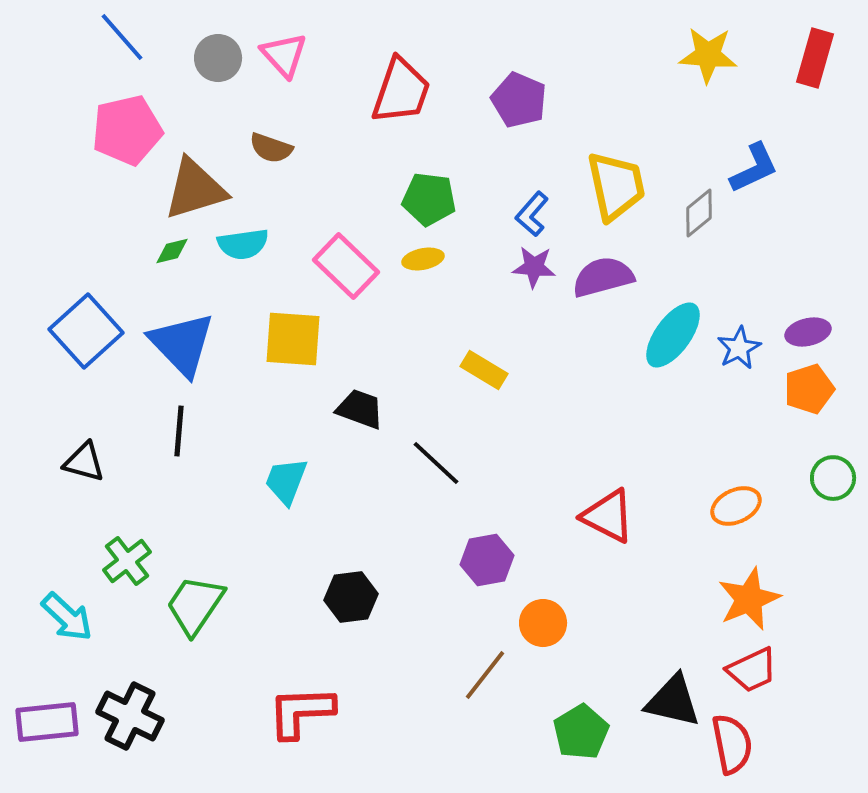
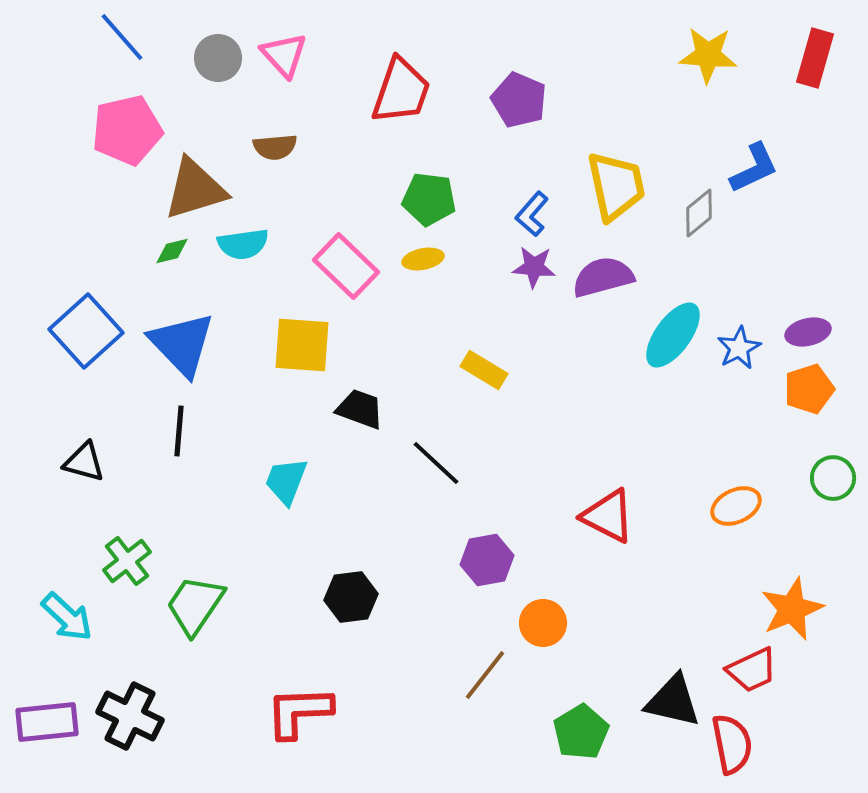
brown semicircle at (271, 148): moved 4 px right, 1 px up; rotated 24 degrees counterclockwise
yellow square at (293, 339): moved 9 px right, 6 px down
orange star at (749, 599): moved 43 px right, 10 px down
red L-shape at (301, 712): moved 2 px left
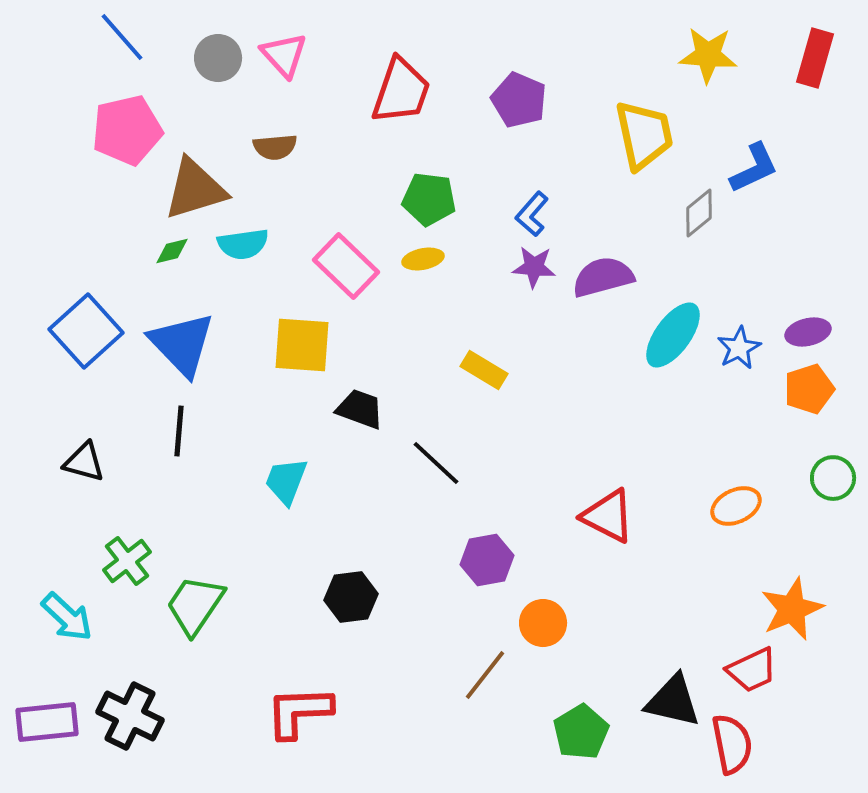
yellow trapezoid at (616, 186): moved 28 px right, 51 px up
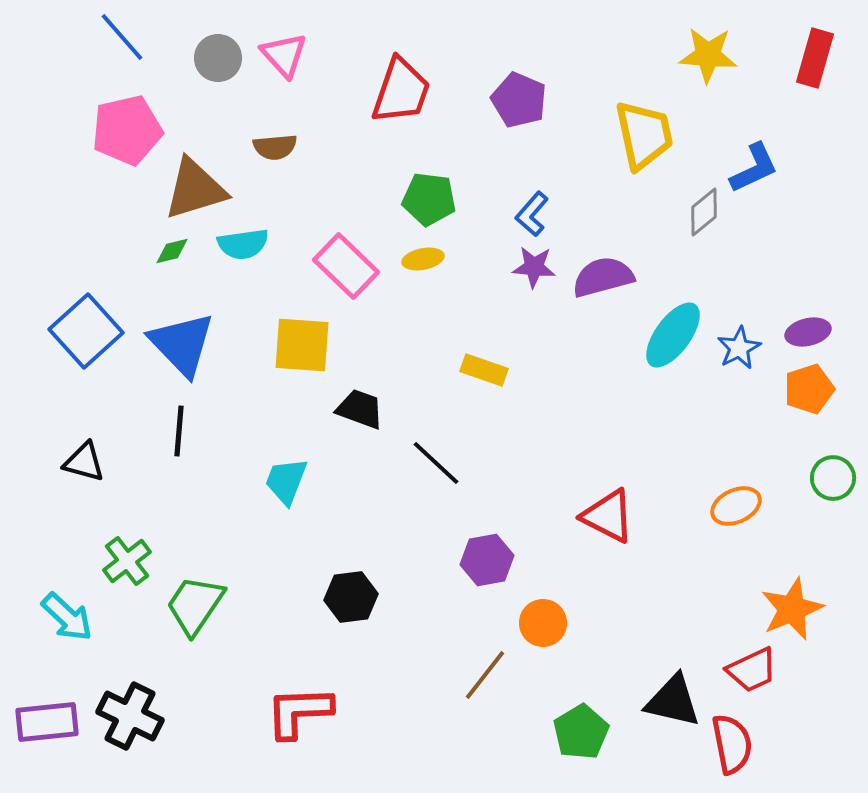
gray diamond at (699, 213): moved 5 px right, 1 px up
yellow rectangle at (484, 370): rotated 12 degrees counterclockwise
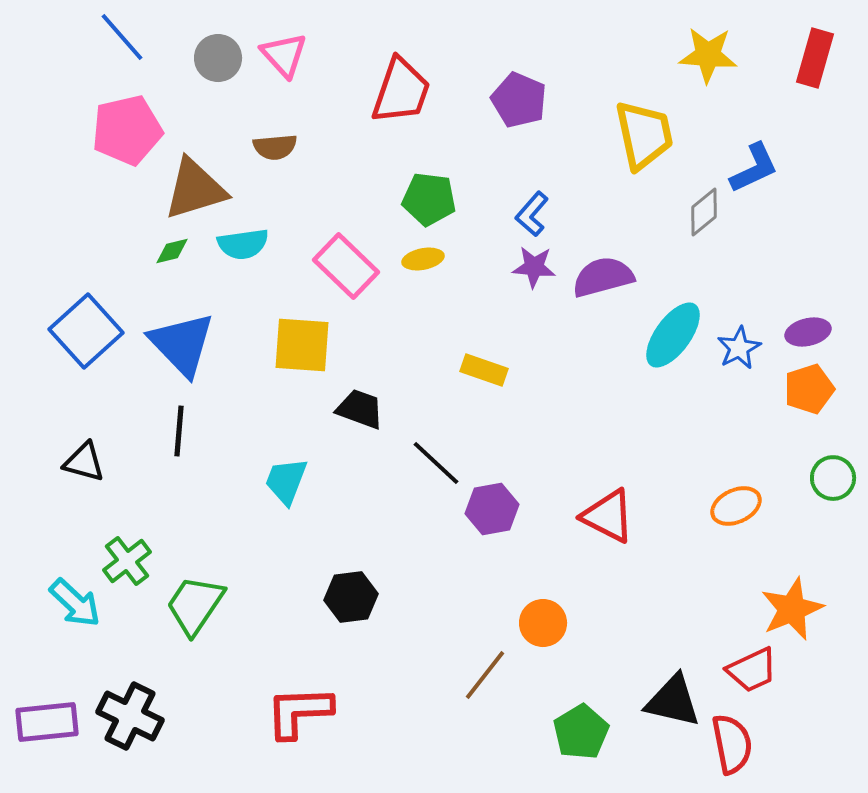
purple hexagon at (487, 560): moved 5 px right, 51 px up
cyan arrow at (67, 617): moved 8 px right, 14 px up
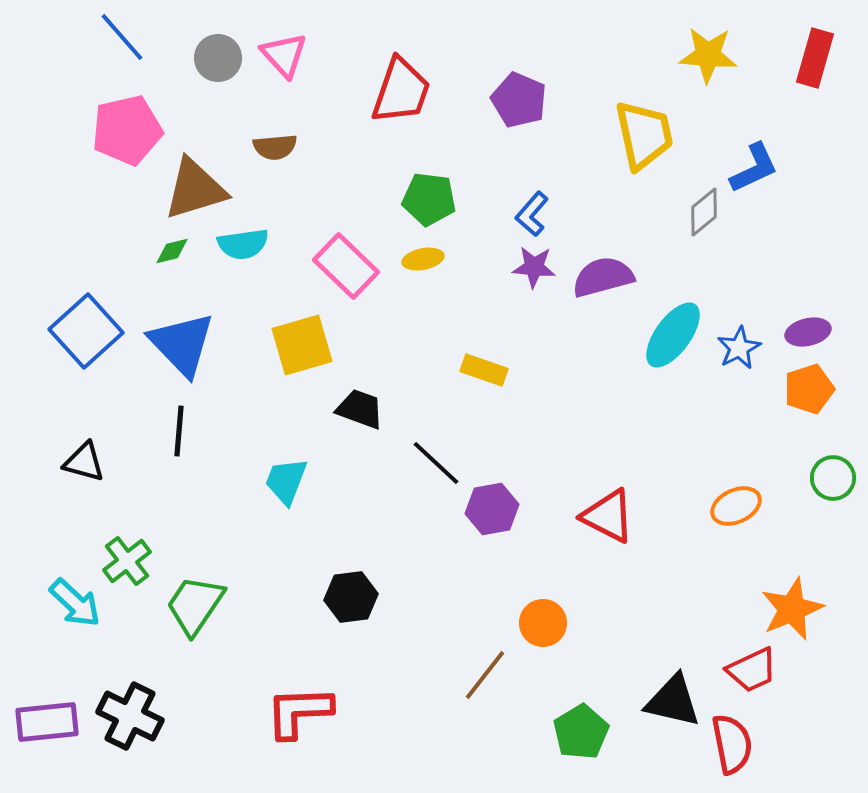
yellow square at (302, 345): rotated 20 degrees counterclockwise
